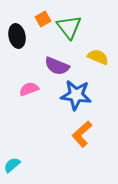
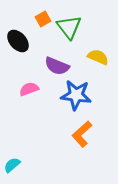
black ellipse: moved 1 px right, 5 px down; rotated 30 degrees counterclockwise
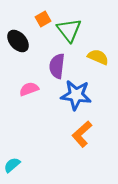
green triangle: moved 3 px down
purple semicircle: rotated 75 degrees clockwise
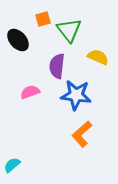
orange square: rotated 14 degrees clockwise
black ellipse: moved 1 px up
pink semicircle: moved 1 px right, 3 px down
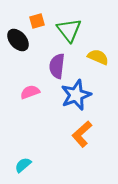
orange square: moved 6 px left, 2 px down
blue star: rotated 28 degrees counterclockwise
cyan semicircle: moved 11 px right
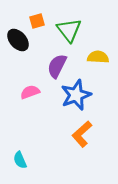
yellow semicircle: rotated 20 degrees counterclockwise
purple semicircle: rotated 20 degrees clockwise
cyan semicircle: moved 3 px left, 5 px up; rotated 72 degrees counterclockwise
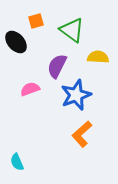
orange square: moved 1 px left
green triangle: moved 3 px right; rotated 16 degrees counterclockwise
black ellipse: moved 2 px left, 2 px down
pink semicircle: moved 3 px up
cyan semicircle: moved 3 px left, 2 px down
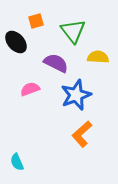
green triangle: moved 1 px right, 1 px down; rotated 16 degrees clockwise
purple semicircle: moved 1 px left, 3 px up; rotated 90 degrees clockwise
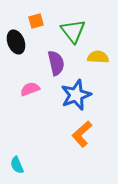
black ellipse: rotated 20 degrees clockwise
purple semicircle: rotated 50 degrees clockwise
cyan semicircle: moved 3 px down
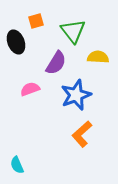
purple semicircle: rotated 45 degrees clockwise
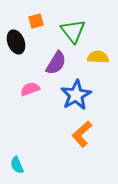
blue star: rotated 8 degrees counterclockwise
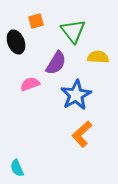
pink semicircle: moved 5 px up
cyan semicircle: moved 3 px down
